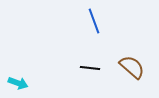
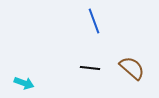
brown semicircle: moved 1 px down
cyan arrow: moved 6 px right
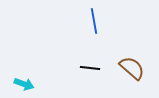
blue line: rotated 10 degrees clockwise
cyan arrow: moved 1 px down
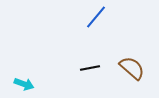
blue line: moved 2 px right, 4 px up; rotated 50 degrees clockwise
black line: rotated 18 degrees counterclockwise
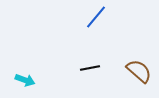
brown semicircle: moved 7 px right, 3 px down
cyan arrow: moved 1 px right, 4 px up
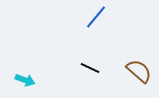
black line: rotated 36 degrees clockwise
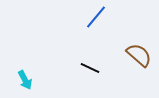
brown semicircle: moved 16 px up
cyan arrow: rotated 42 degrees clockwise
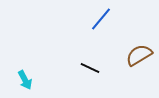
blue line: moved 5 px right, 2 px down
brown semicircle: rotated 72 degrees counterclockwise
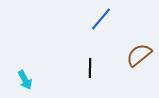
brown semicircle: rotated 8 degrees counterclockwise
black line: rotated 66 degrees clockwise
